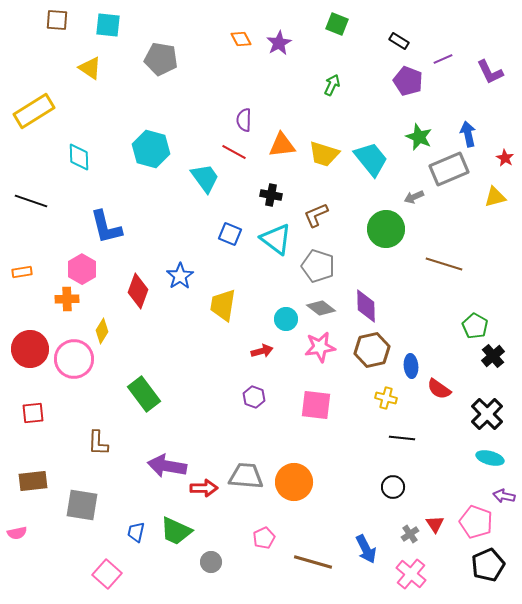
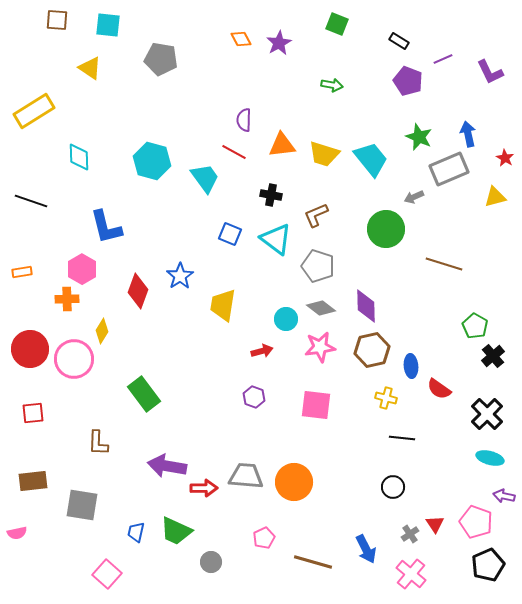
green arrow at (332, 85): rotated 75 degrees clockwise
cyan hexagon at (151, 149): moved 1 px right, 12 px down
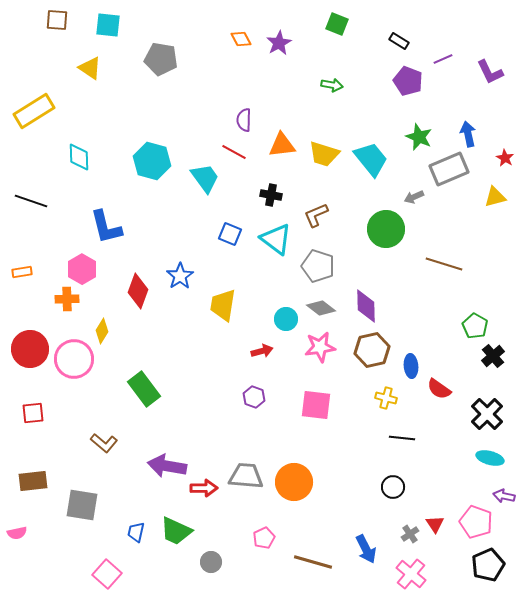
green rectangle at (144, 394): moved 5 px up
brown L-shape at (98, 443): moved 6 px right; rotated 52 degrees counterclockwise
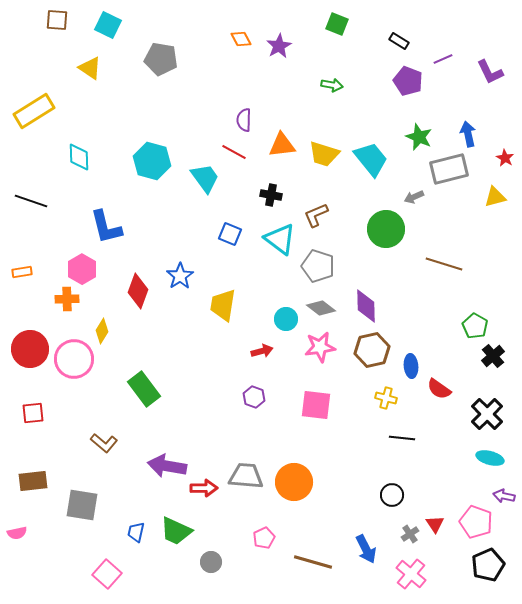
cyan square at (108, 25): rotated 20 degrees clockwise
purple star at (279, 43): moved 3 px down
gray rectangle at (449, 169): rotated 9 degrees clockwise
cyan triangle at (276, 239): moved 4 px right
black circle at (393, 487): moved 1 px left, 8 px down
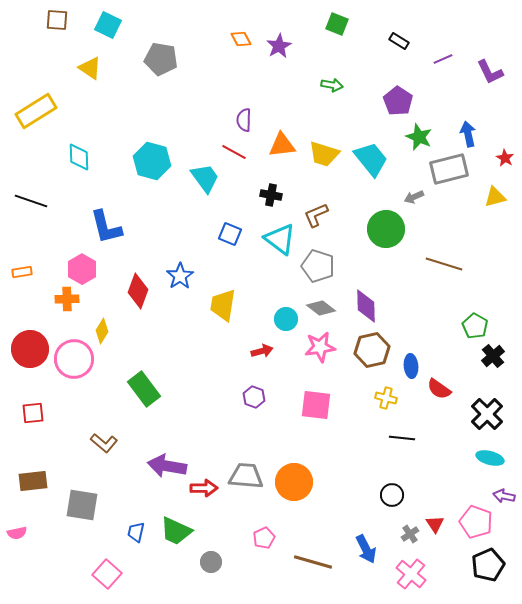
purple pentagon at (408, 81): moved 10 px left, 20 px down; rotated 12 degrees clockwise
yellow rectangle at (34, 111): moved 2 px right
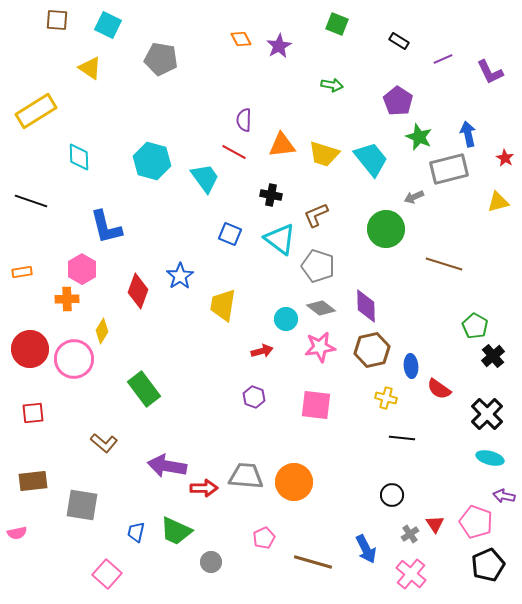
yellow triangle at (495, 197): moved 3 px right, 5 px down
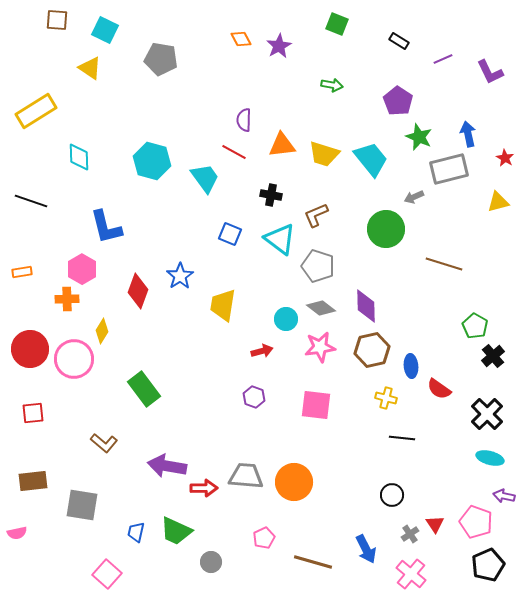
cyan square at (108, 25): moved 3 px left, 5 px down
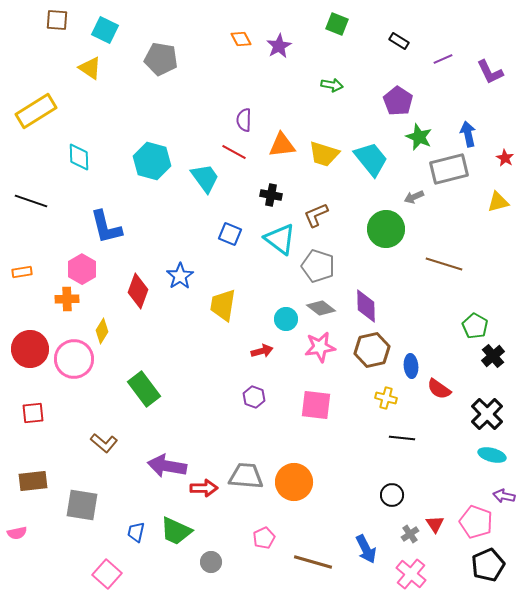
cyan ellipse at (490, 458): moved 2 px right, 3 px up
